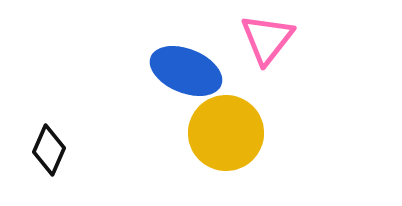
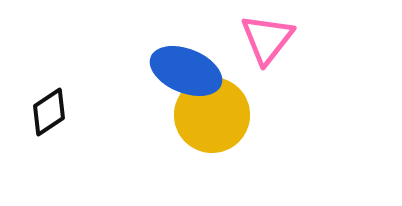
yellow circle: moved 14 px left, 18 px up
black diamond: moved 38 px up; rotated 33 degrees clockwise
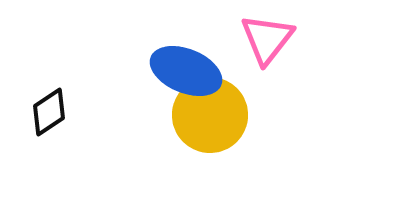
yellow circle: moved 2 px left
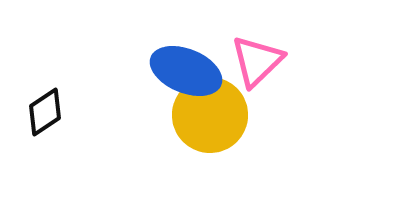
pink triangle: moved 10 px left, 22 px down; rotated 8 degrees clockwise
black diamond: moved 4 px left
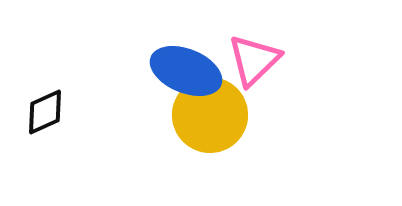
pink triangle: moved 3 px left, 1 px up
black diamond: rotated 9 degrees clockwise
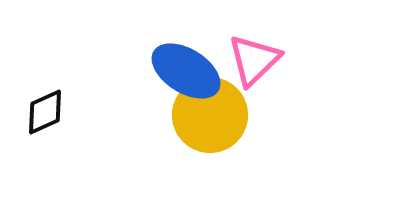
blue ellipse: rotated 10 degrees clockwise
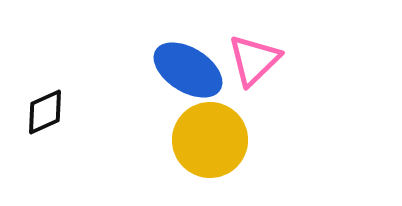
blue ellipse: moved 2 px right, 1 px up
yellow circle: moved 25 px down
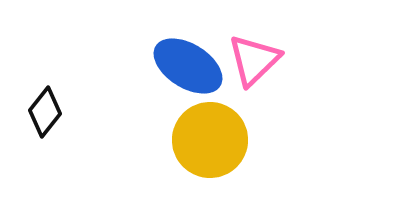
blue ellipse: moved 4 px up
black diamond: rotated 27 degrees counterclockwise
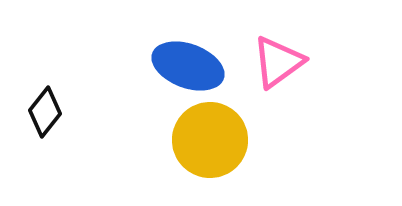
pink triangle: moved 24 px right, 2 px down; rotated 8 degrees clockwise
blue ellipse: rotated 12 degrees counterclockwise
